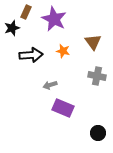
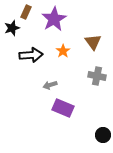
purple star: rotated 15 degrees clockwise
orange star: rotated 24 degrees clockwise
black circle: moved 5 px right, 2 px down
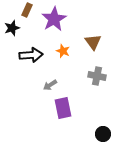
brown rectangle: moved 1 px right, 2 px up
orange star: rotated 16 degrees counterclockwise
gray arrow: rotated 16 degrees counterclockwise
purple rectangle: rotated 55 degrees clockwise
black circle: moved 1 px up
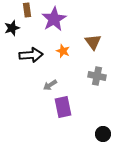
brown rectangle: rotated 32 degrees counterclockwise
purple rectangle: moved 1 px up
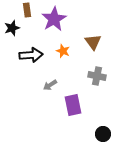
purple rectangle: moved 10 px right, 2 px up
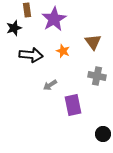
black star: moved 2 px right
black arrow: rotated 10 degrees clockwise
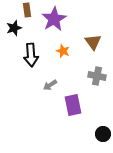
black arrow: rotated 80 degrees clockwise
